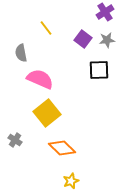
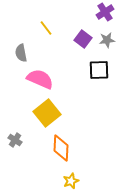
orange diamond: moved 1 px left; rotated 48 degrees clockwise
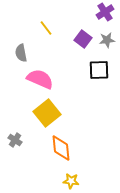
orange diamond: rotated 8 degrees counterclockwise
yellow star: rotated 28 degrees clockwise
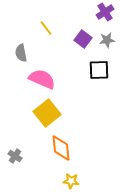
pink semicircle: moved 2 px right
gray cross: moved 16 px down
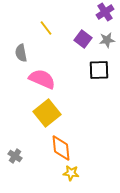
yellow star: moved 8 px up
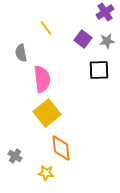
gray star: moved 1 px down
pink semicircle: rotated 60 degrees clockwise
yellow star: moved 25 px left
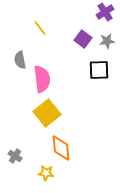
yellow line: moved 6 px left
gray semicircle: moved 1 px left, 7 px down
